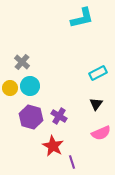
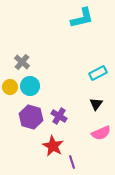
yellow circle: moved 1 px up
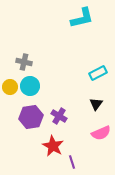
gray cross: moved 2 px right; rotated 28 degrees counterclockwise
purple hexagon: rotated 25 degrees counterclockwise
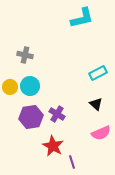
gray cross: moved 1 px right, 7 px up
black triangle: rotated 24 degrees counterclockwise
purple cross: moved 2 px left, 2 px up
